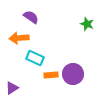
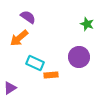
purple semicircle: moved 3 px left
orange arrow: rotated 36 degrees counterclockwise
cyan rectangle: moved 5 px down
purple circle: moved 6 px right, 17 px up
purple triangle: moved 2 px left
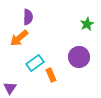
purple semicircle: rotated 56 degrees clockwise
green star: rotated 24 degrees clockwise
cyan rectangle: rotated 60 degrees counterclockwise
orange rectangle: rotated 72 degrees clockwise
purple triangle: rotated 24 degrees counterclockwise
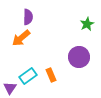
orange arrow: moved 2 px right
cyan rectangle: moved 7 px left, 13 px down
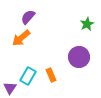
purple semicircle: rotated 140 degrees counterclockwise
cyan rectangle: rotated 24 degrees counterclockwise
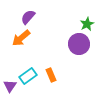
purple circle: moved 13 px up
cyan rectangle: rotated 24 degrees clockwise
purple triangle: moved 2 px up
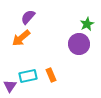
cyan rectangle: rotated 24 degrees clockwise
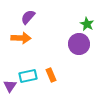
green star: rotated 16 degrees counterclockwise
orange arrow: rotated 138 degrees counterclockwise
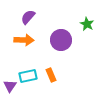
orange arrow: moved 3 px right, 2 px down
purple circle: moved 18 px left, 4 px up
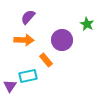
purple circle: moved 1 px right
orange rectangle: moved 5 px left, 15 px up; rotated 16 degrees counterclockwise
